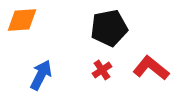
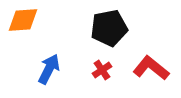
orange diamond: moved 1 px right
blue arrow: moved 8 px right, 6 px up
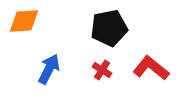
orange diamond: moved 1 px right, 1 px down
red cross: rotated 24 degrees counterclockwise
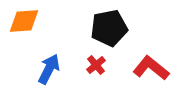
red cross: moved 6 px left, 5 px up; rotated 18 degrees clockwise
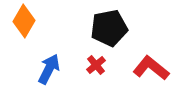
orange diamond: rotated 56 degrees counterclockwise
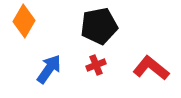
black pentagon: moved 10 px left, 2 px up
red cross: rotated 18 degrees clockwise
blue arrow: rotated 8 degrees clockwise
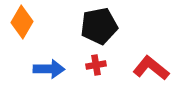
orange diamond: moved 2 px left, 1 px down
red cross: rotated 12 degrees clockwise
blue arrow: rotated 56 degrees clockwise
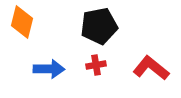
orange diamond: rotated 16 degrees counterclockwise
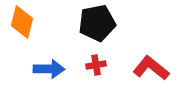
black pentagon: moved 2 px left, 3 px up
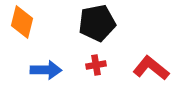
blue arrow: moved 3 px left, 1 px down
